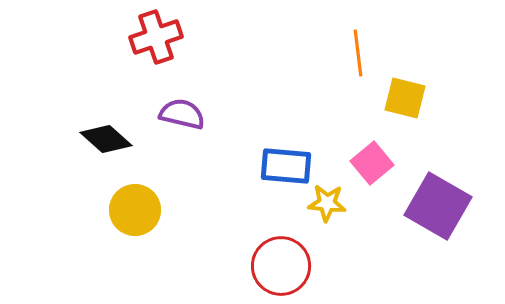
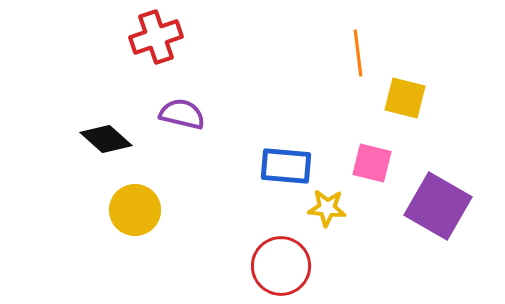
pink square: rotated 36 degrees counterclockwise
yellow star: moved 5 px down
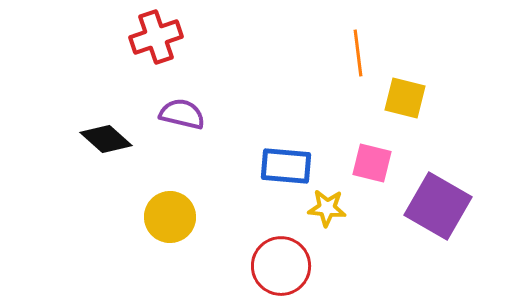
yellow circle: moved 35 px right, 7 px down
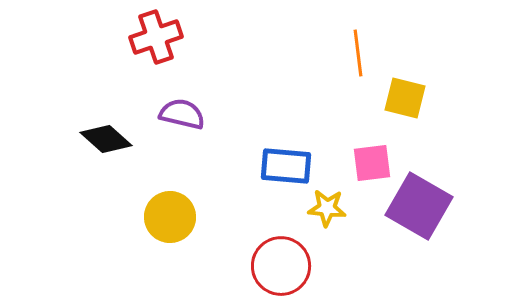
pink square: rotated 21 degrees counterclockwise
purple square: moved 19 px left
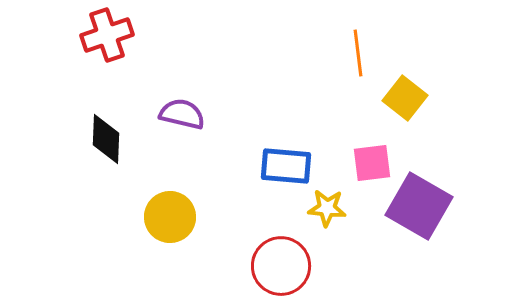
red cross: moved 49 px left, 2 px up
yellow square: rotated 24 degrees clockwise
black diamond: rotated 51 degrees clockwise
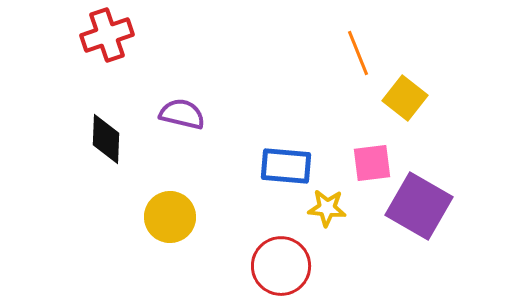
orange line: rotated 15 degrees counterclockwise
